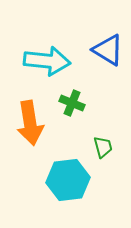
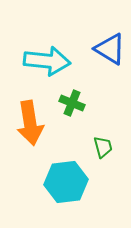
blue triangle: moved 2 px right, 1 px up
cyan hexagon: moved 2 px left, 2 px down
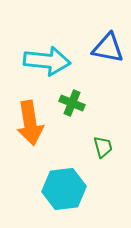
blue triangle: moved 2 px left, 1 px up; rotated 20 degrees counterclockwise
cyan hexagon: moved 2 px left, 7 px down
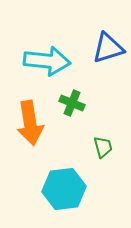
blue triangle: rotated 28 degrees counterclockwise
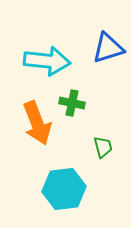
green cross: rotated 10 degrees counterclockwise
orange arrow: moved 7 px right; rotated 12 degrees counterclockwise
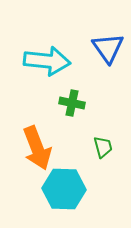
blue triangle: rotated 48 degrees counterclockwise
orange arrow: moved 25 px down
cyan hexagon: rotated 9 degrees clockwise
